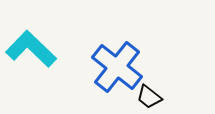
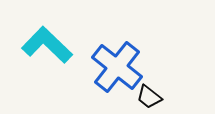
cyan L-shape: moved 16 px right, 4 px up
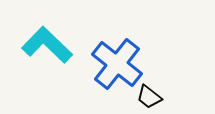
blue cross: moved 3 px up
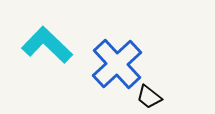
blue cross: rotated 9 degrees clockwise
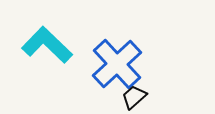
black trapezoid: moved 15 px left; rotated 100 degrees clockwise
